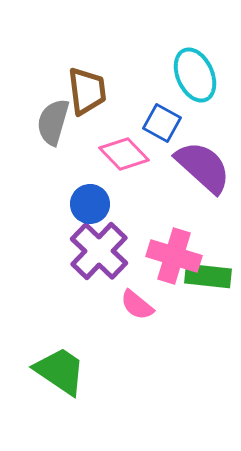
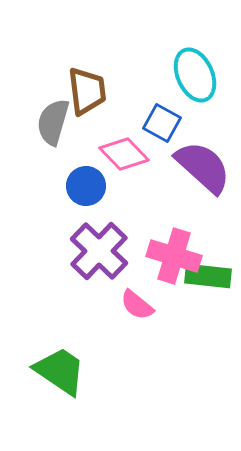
blue circle: moved 4 px left, 18 px up
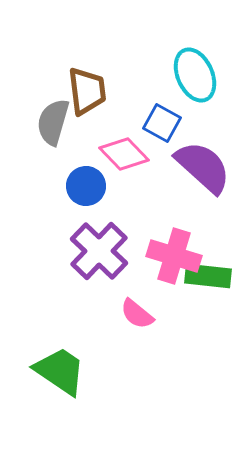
pink semicircle: moved 9 px down
